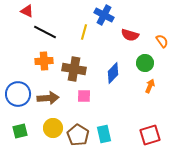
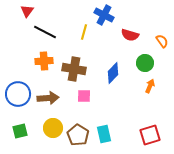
red triangle: rotated 40 degrees clockwise
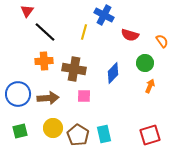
black line: rotated 15 degrees clockwise
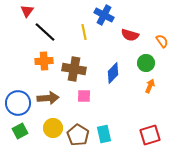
yellow line: rotated 28 degrees counterclockwise
green circle: moved 1 px right
blue circle: moved 9 px down
green square: rotated 14 degrees counterclockwise
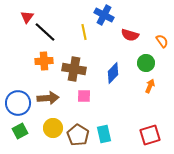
red triangle: moved 6 px down
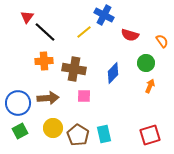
yellow line: rotated 63 degrees clockwise
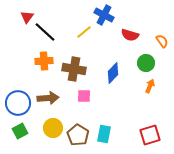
cyan rectangle: rotated 24 degrees clockwise
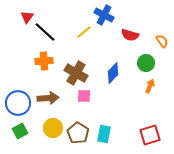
brown cross: moved 2 px right, 4 px down; rotated 20 degrees clockwise
brown pentagon: moved 2 px up
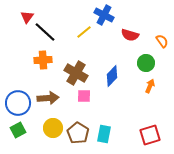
orange cross: moved 1 px left, 1 px up
blue diamond: moved 1 px left, 3 px down
green square: moved 2 px left, 1 px up
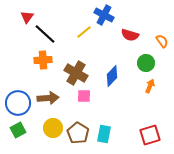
black line: moved 2 px down
